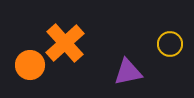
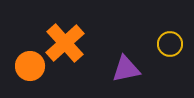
orange circle: moved 1 px down
purple triangle: moved 2 px left, 3 px up
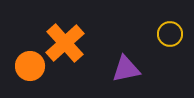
yellow circle: moved 10 px up
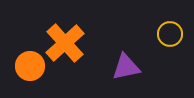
purple triangle: moved 2 px up
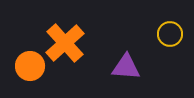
purple triangle: rotated 16 degrees clockwise
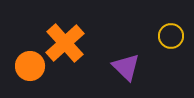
yellow circle: moved 1 px right, 2 px down
purple triangle: rotated 40 degrees clockwise
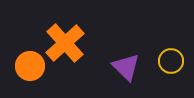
yellow circle: moved 25 px down
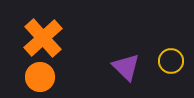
orange cross: moved 22 px left, 5 px up
orange circle: moved 10 px right, 11 px down
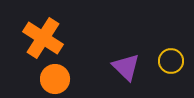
orange cross: rotated 15 degrees counterclockwise
orange circle: moved 15 px right, 2 px down
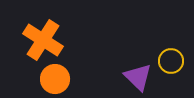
orange cross: moved 2 px down
purple triangle: moved 12 px right, 10 px down
